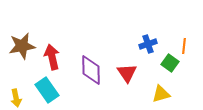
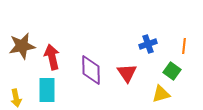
green square: moved 2 px right, 8 px down
cyan rectangle: rotated 35 degrees clockwise
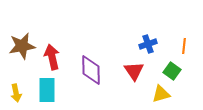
red triangle: moved 7 px right, 2 px up
yellow arrow: moved 5 px up
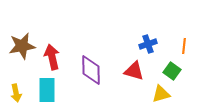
red triangle: rotated 40 degrees counterclockwise
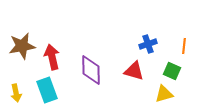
green square: rotated 12 degrees counterclockwise
cyan rectangle: rotated 20 degrees counterclockwise
yellow triangle: moved 3 px right
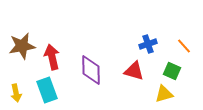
orange line: rotated 49 degrees counterclockwise
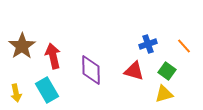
brown star: rotated 24 degrees counterclockwise
red arrow: moved 1 px right, 1 px up
green square: moved 5 px left; rotated 12 degrees clockwise
cyan rectangle: rotated 10 degrees counterclockwise
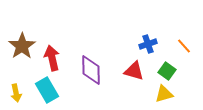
red arrow: moved 1 px left, 2 px down
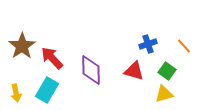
red arrow: rotated 30 degrees counterclockwise
cyan rectangle: rotated 60 degrees clockwise
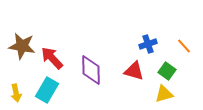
brown star: rotated 28 degrees counterclockwise
